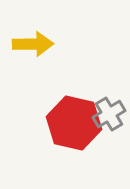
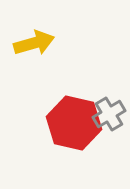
yellow arrow: moved 1 px right, 1 px up; rotated 15 degrees counterclockwise
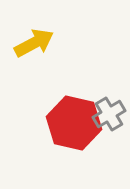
yellow arrow: rotated 12 degrees counterclockwise
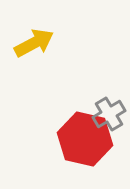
red hexagon: moved 11 px right, 16 px down
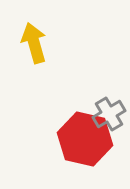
yellow arrow: rotated 78 degrees counterclockwise
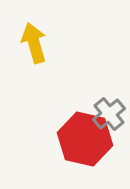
gray cross: rotated 8 degrees counterclockwise
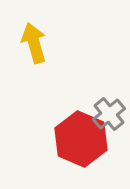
red hexagon: moved 4 px left; rotated 10 degrees clockwise
